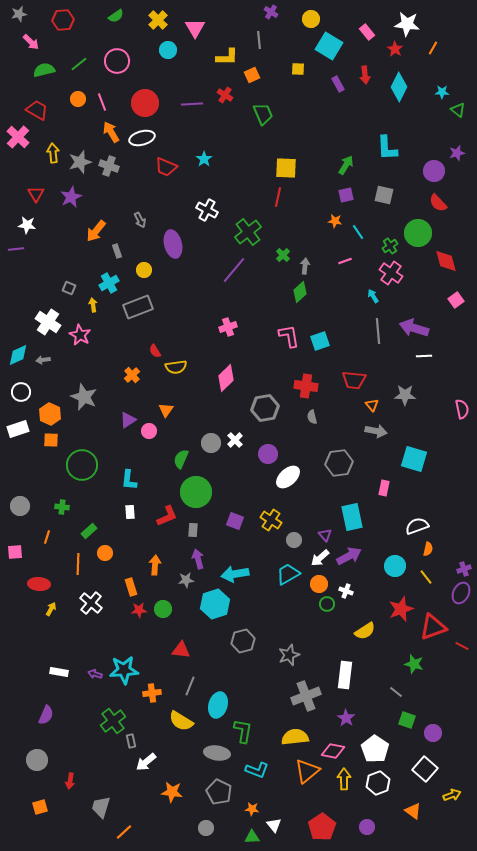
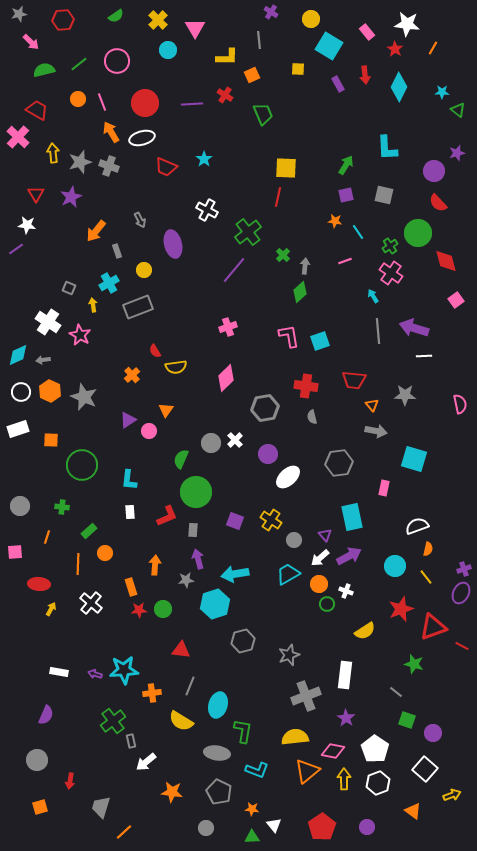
purple line at (16, 249): rotated 28 degrees counterclockwise
pink semicircle at (462, 409): moved 2 px left, 5 px up
orange hexagon at (50, 414): moved 23 px up
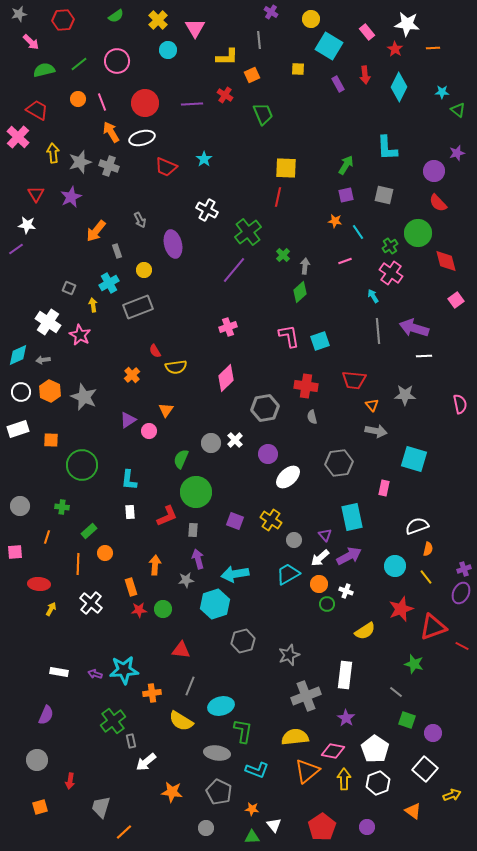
orange line at (433, 48): rotated 56 degrees clockwise
cyan ellipse at (218, 705): moved 3 px right, 1 px down; rotated 60 degrees clockwise
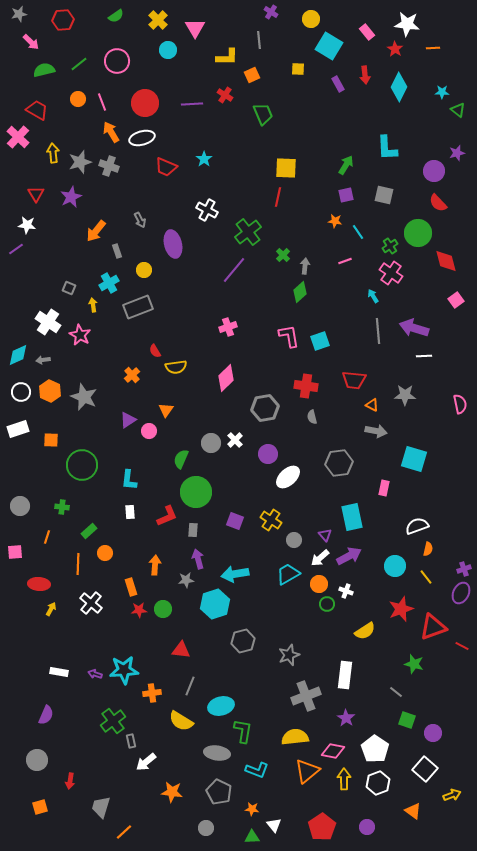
orange triangle at (372, 405): rotated 24 degrees counterclockwise
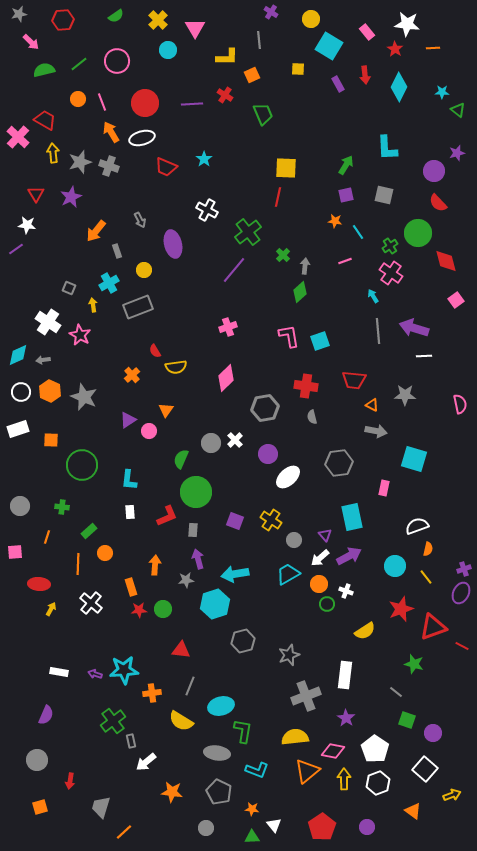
red trapezoid at (37, 110): moved 8 px right, 10 px down
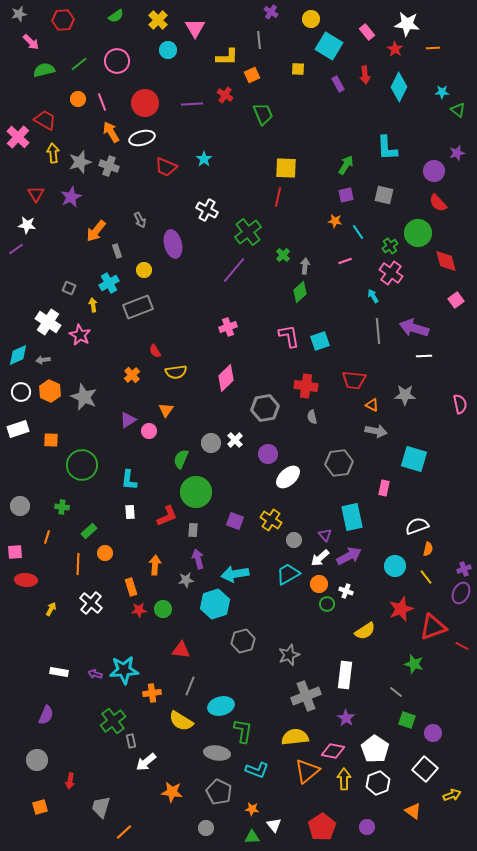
yellow semicircle at (176, 367): moved 5 px down
red ellipse at (39, 584): moved 13 px left, 4 px up
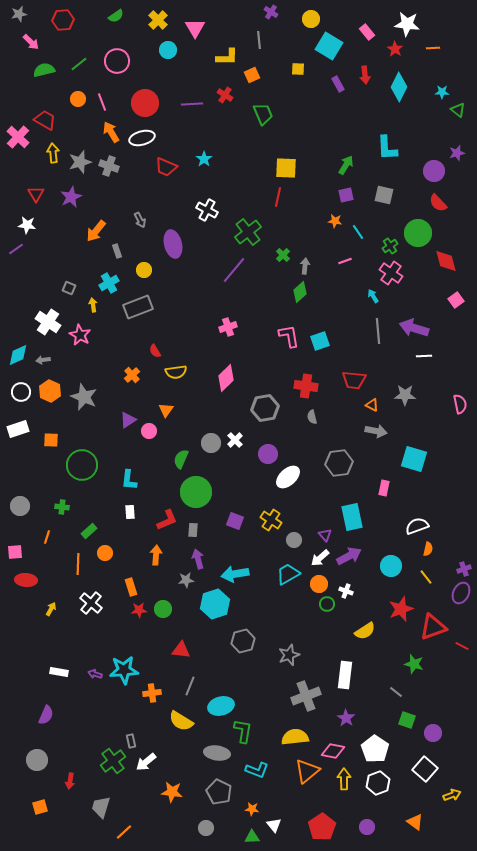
red L-shape at (167, 516): moved 4 px down
orange arrow at (155, 565): moved 1 px right, 10 px up
cyan circle at (395, 566): moved 4 px left
green cross at (113, 721): moved 40 px down
orange triangle at (413, 811): moved 2 px right, 11 px down
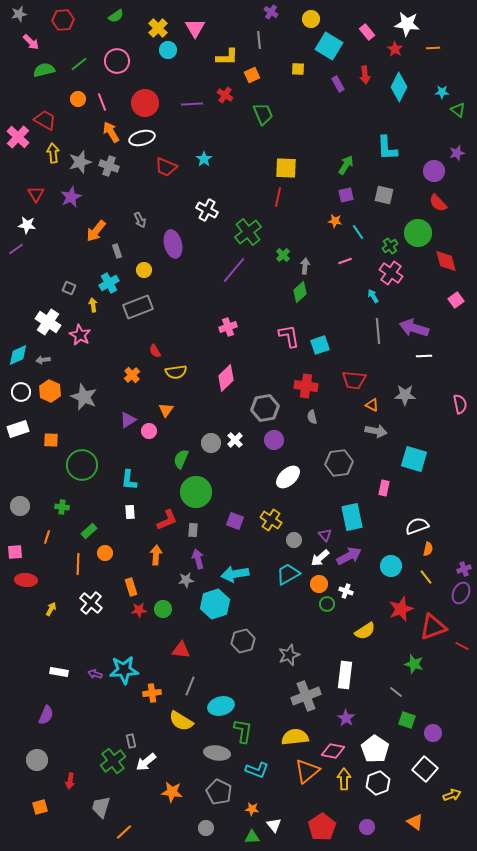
yellow cross at (158, 20): moved 8 px down
cyan square at (320, 341): moved 4 px down
purple circle at (268, 454): moved 6 px right, 14 px up
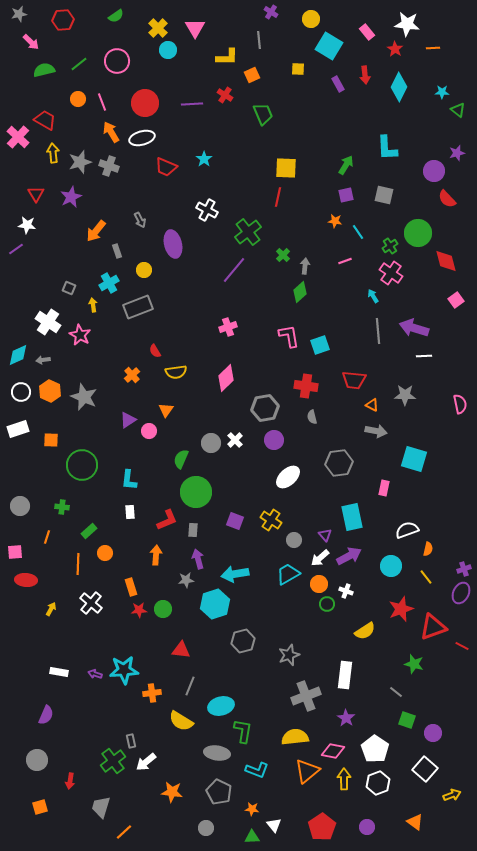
red semicircle at (438, 203): moved 9 px right, 4 px up
white semicircle at (417, 526): moved 10 px left, 4 px down
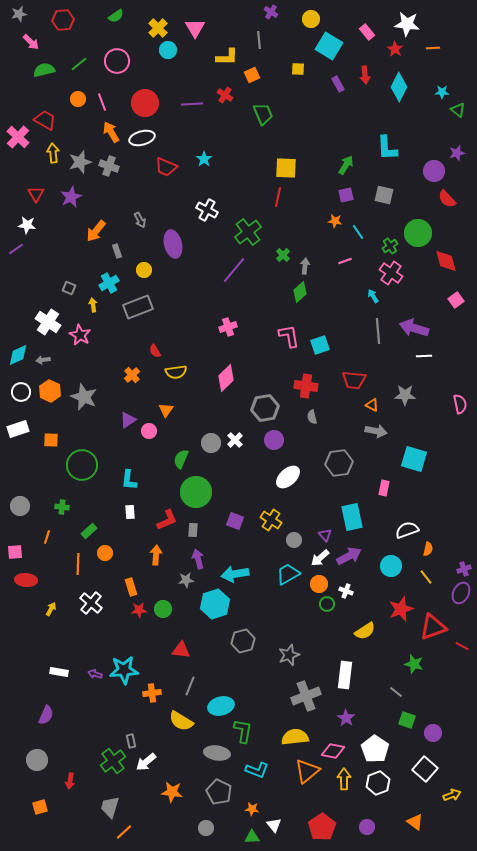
gray trapezoid at (101, 807): moved 9 px right
